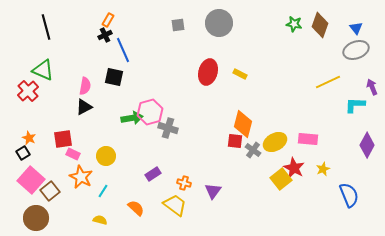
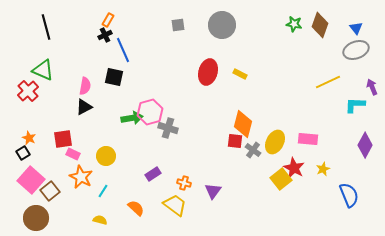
gray circle at (219, 23): moved 3 px right, 2 px down
yellow ellipse at (275, 142): rotated 35 degrees counterclockwise
purple diamond at (367, 145): moved 2 px left
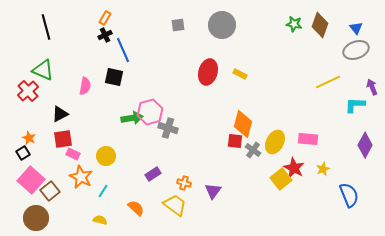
orange rectangle at (108, 20): moved 3 px left, 2 px up
black triangle at (84, 107): moved 24 px left, 7 px down
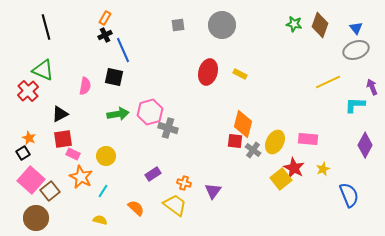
green arrow at (132, 118): moved 14 px left, 4 px up
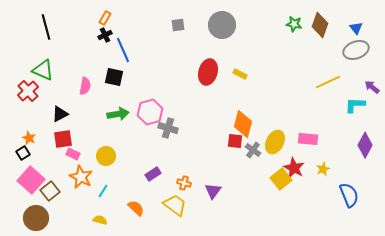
purple arrow at (372, 87): rotated 28 degrees counterclockwise
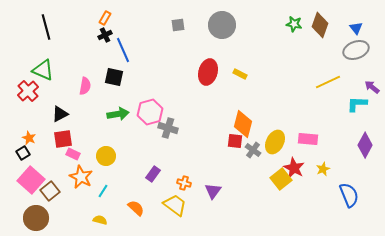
cyan L-shape at (355, 105): moved 2 px right, 1 px up
purple rectangle at (153, 174): rotated 21 degrees counterclockwise
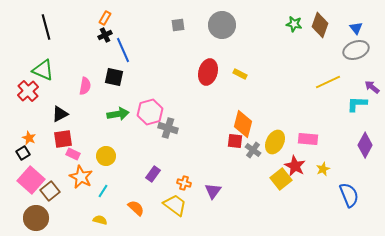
red star at (294, 168): moved 1 px right, 2 px up
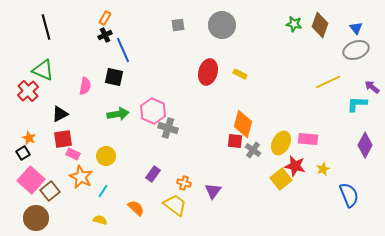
pink hexagon at (150, 112): moved 3 px right, 1 px up; rotated 20 degrees counterclockwise
yellow ellipse at (275, 142): moved 6 px right, 1 px down
red star at (295, 166): rotated 15 degrees counterclockwise
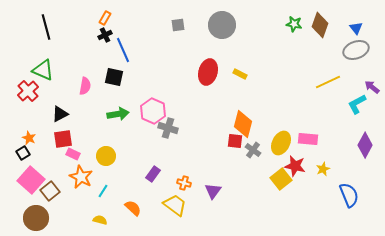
cyan L-shape at (357, 104): rotated 30 degrees counterclockwise
orange semicircle at (136, 208): moved 3 px left
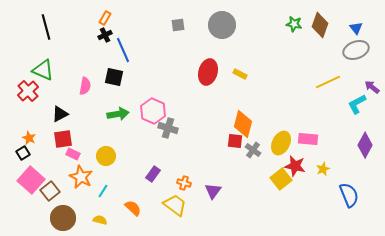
brown circle at (36, 218): moved 27 px right
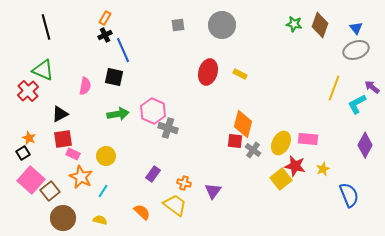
yellow line at (328, 82): moved 6 px right, 6 px down; rotated 45 degrees counterclockwise
orange semicircle at (133, 208): moved 9 px right, 4 px down
